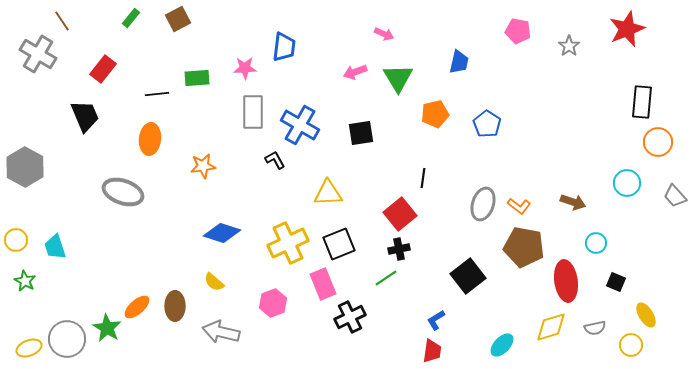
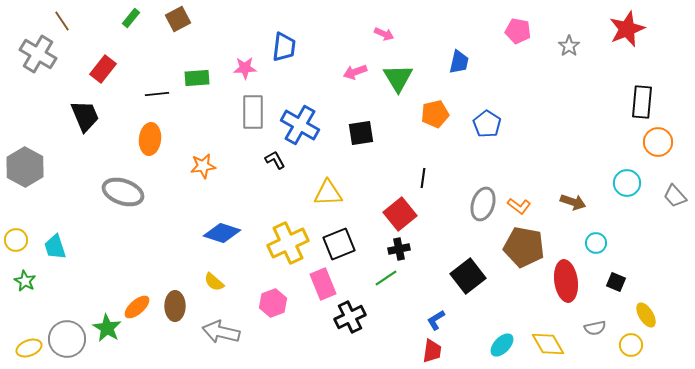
yellow diamond at (551, 327): moved 3 px left, 17 px down; rotated 76 degrees clockwise
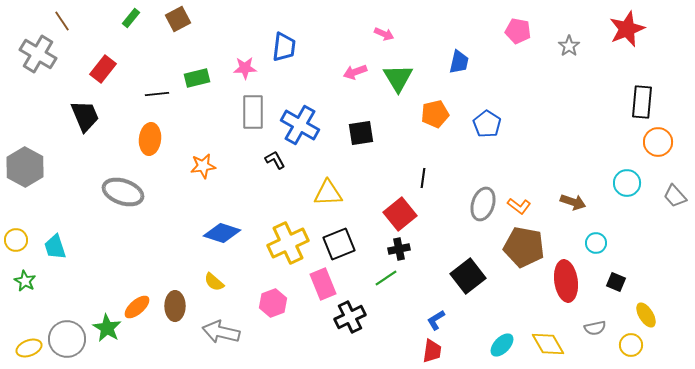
green rectangle at (197, 78): rotated 10 degrees counterclockwise
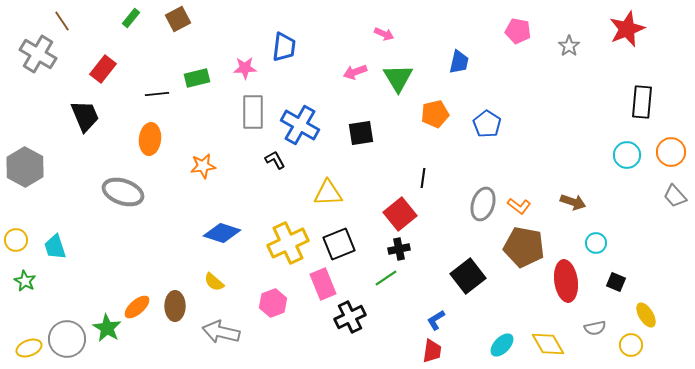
orange circle at (658, 142): moved 13 px right, 10 px down
cyan circle at (627, 183): moved 28 px up
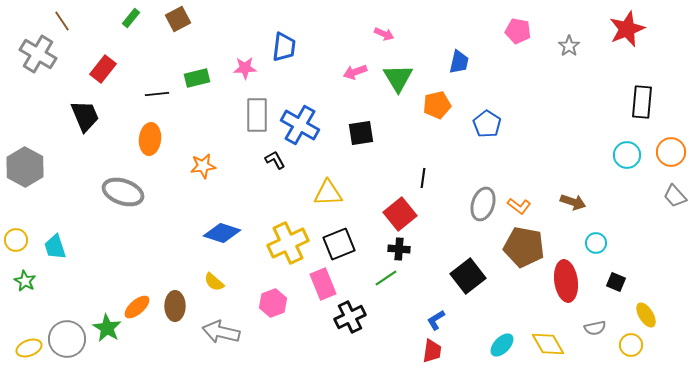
gray rectangle at (253, 112): moved 4 px right, 3 px down
orange pentagon at (435, 114): moved 2 px right, 9 px up
black cross at (399, 249): rotated 15 degrees clockwise
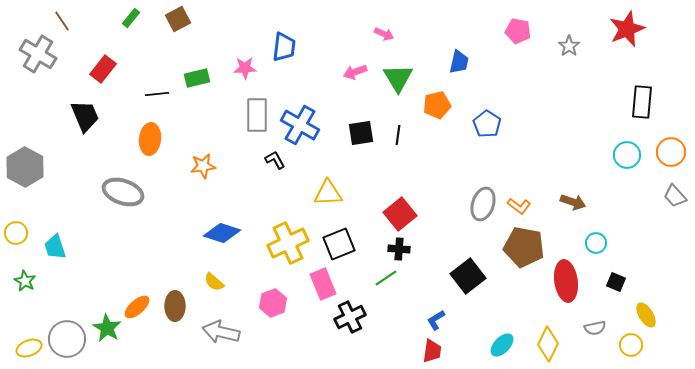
black line at (423, 178): moved 25 px left, 43 px up
yellow circle at (16, 240): moved 7 px up
yellow diamond at (548, 344): rotated 56 degrees clockwise
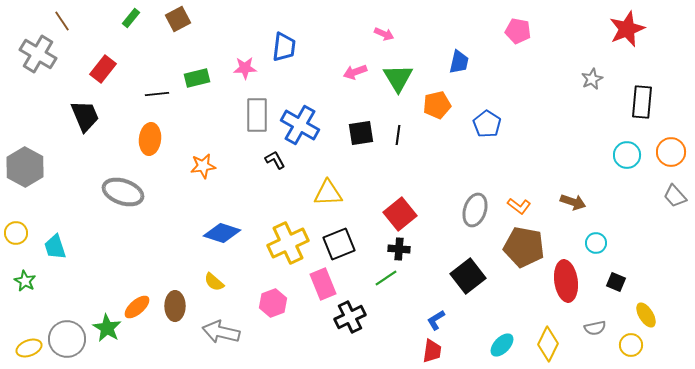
gray star at (569, 46): moved 23 px right, 33 px down; rotated 10 degrees clockwise
gray ellipse at (483, 204): moved 8 px left, 6 px down
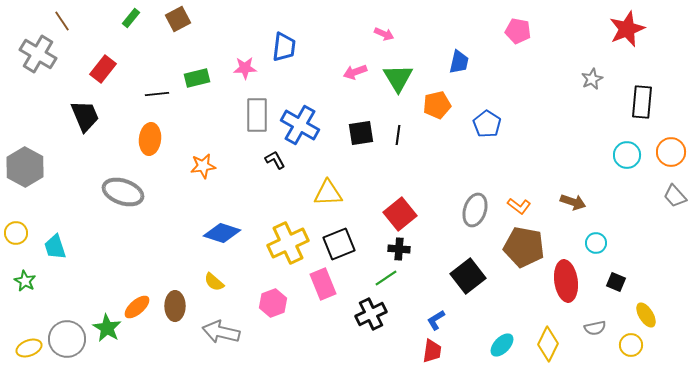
black cross at (350, 317): moved 21 px right, 3 px up
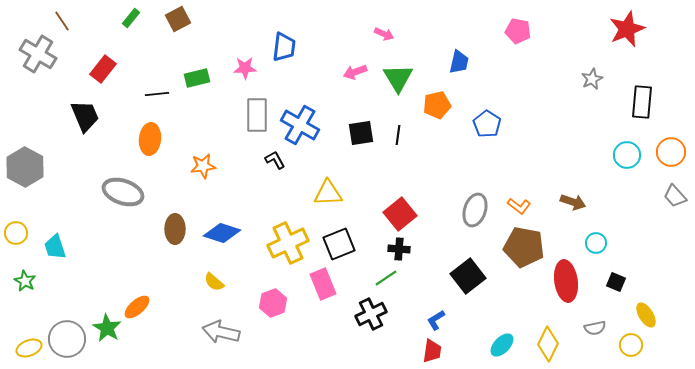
brown ellipse at (175, 306): moved 77 px up
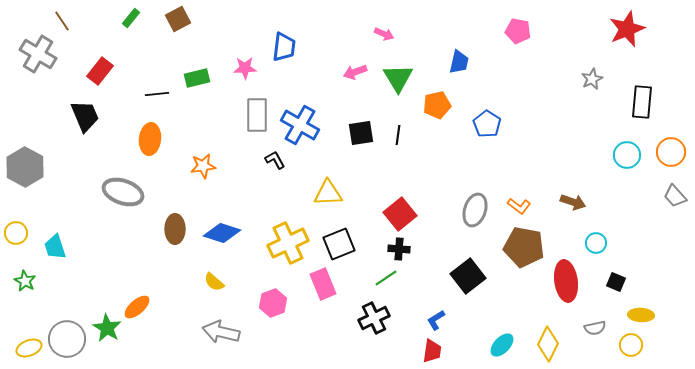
red rectangle at (103, 69): moved 3 px left, 2 px down
black cross at (371, 314): moved 3 px right, 4 px down
yellow ellipse at (646, 315): moved 5 px left; rotated 55 degrees counterclockwise
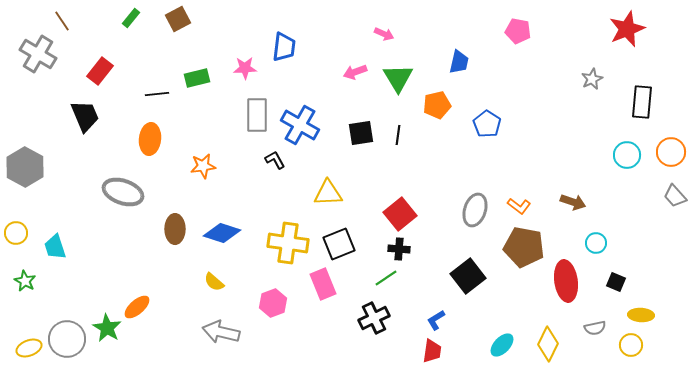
yellow cross at (288, 243): rotated 33 degrees clockwise
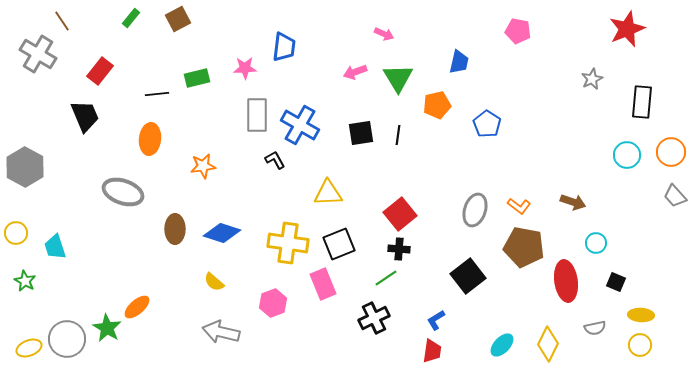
yellow circle at (631, 345): moved 9 px right
